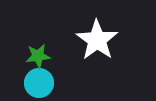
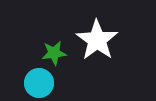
green star: moved 16 px right, 3 px up
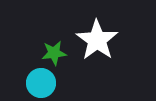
cyan circle: moved 2 px right
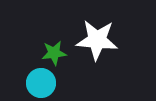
white star: rotated 30 degrees counterclockwise
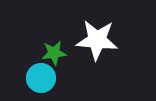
cyan circle: moved 5 px up
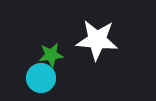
green star: moved 3 px left, 2 px down
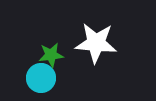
white star: moved 1 px left, 3 px down
